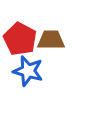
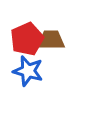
red pentagon: moved 7 px right; rotated 20 degrees clockwise
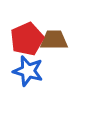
brown trapezoid: moved 3 px right
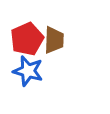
brown trapezoid: rotated 92 degrees clockwise
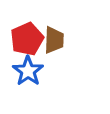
blue star: rotated 20 degrees clockwise
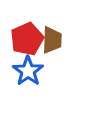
brown trapezoid: moved 2 px left
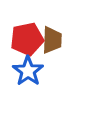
red pentagon: rotated 12 degrees clockwise
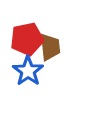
brown trapezoid: moved 2 px left, 7 px down; rotated 8 degrees counterclockwise
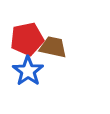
brown trapezoid: moved 3 px right; rotated 72 degrees counterclockwise
